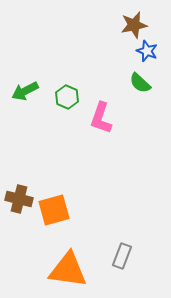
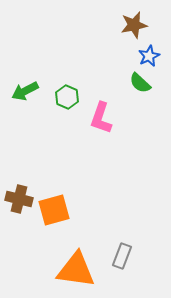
blue star: moved 2 px right, 5 px down; rotated 25 degrees clockwise
orange triangle: moved 8 px right
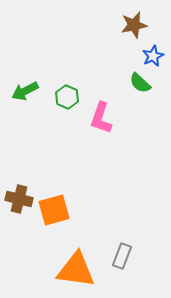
blue star: moved 4 px right
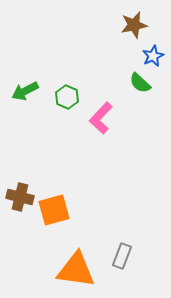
pink L-shape: rotated 24 degrees clockwise
brown cross: moved 1 px right, 2 px up
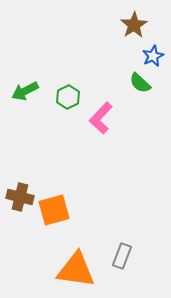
brown star: rotated 20 degrees counterclockwise
green hexagon: moved 1 px right; rotated 10 degrees clockwise
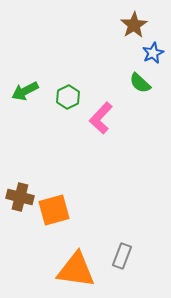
blue star: moved 3 px up
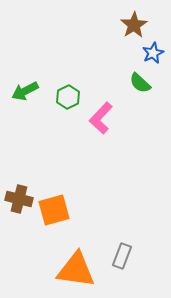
brown cross: moved 1 px left, 2 px down
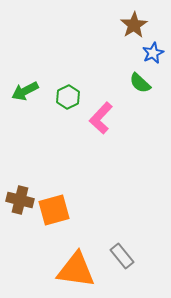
brown cross: moved 1 px right, 1 px down
gray rectangle: rotated 60 degrees counterclockwise
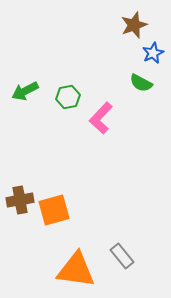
brown star: rotated 12 degrees clockwise
green semicircle: moved 1 px right; rotated 15 degrees counterclockwise
green hexagon: rotated 15 degrees clockwise
brown cross: rotated 24 degrees counterclockwise
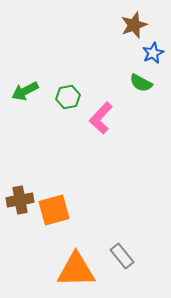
orange triangle: rotated 9 degrees counterclockwise
